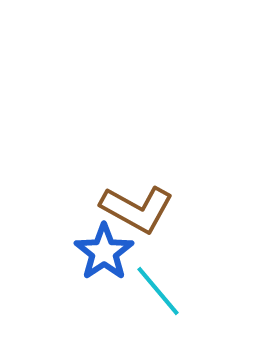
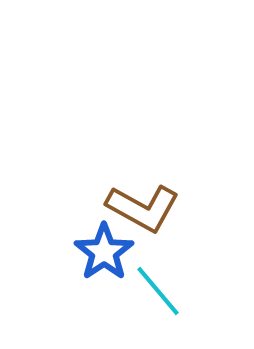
brown L-shape: moved 6 px right, 1 px up
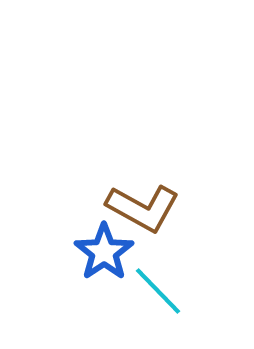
cyan line: rotated 4 degrees counterclockwise
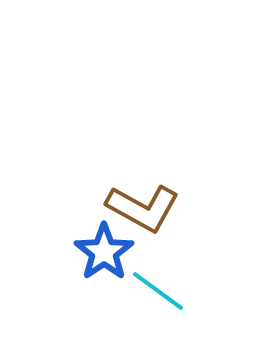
cyan line: rotated 10 degrees counterclockwise
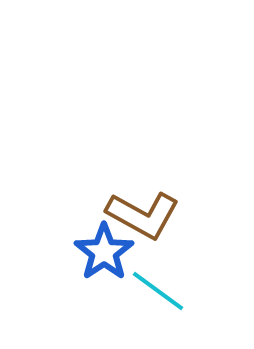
brown L-shape: moved 7 px down
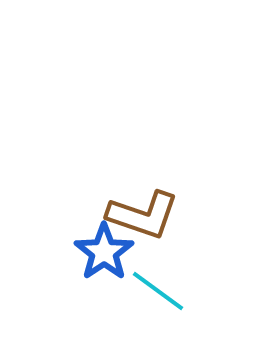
brown L-shape: rotated 10 degrees counterclockwise
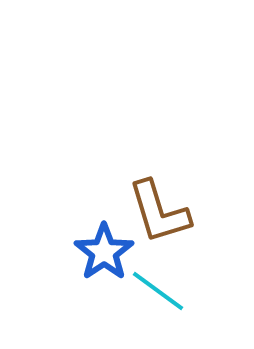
brown L-shape: moved 16 px right, 3 px up; rotated 54 degrees clockwise
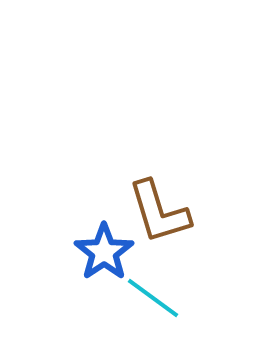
cyan line: moved 5 px left, 7 px down
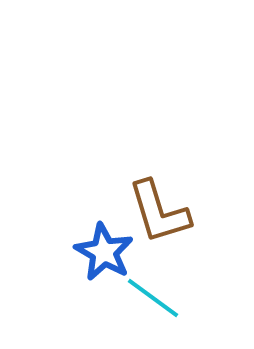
blue star: rotated 8 degrees counterclockwise
